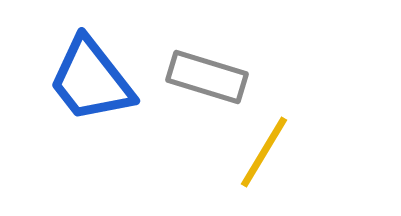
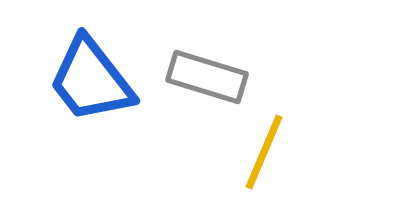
yellow line: rotated 8 degrees counterclockwise
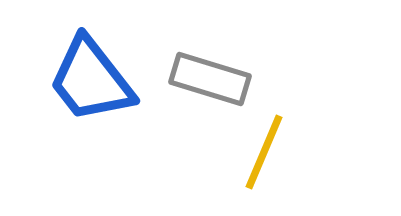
gray rectangle: moved 3 px right, 2 px down
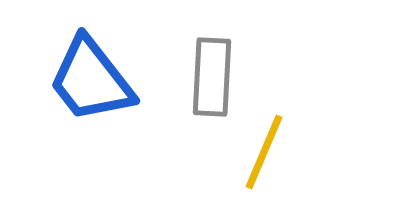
gray rectangle: moved 2 px right, 2 px up; rotated 76 degrees clockwise
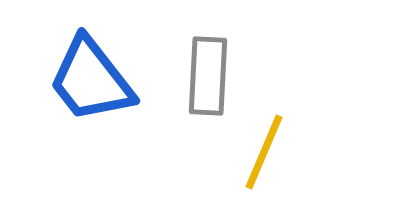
gray rectangle: moved 4 px left, 1 px up
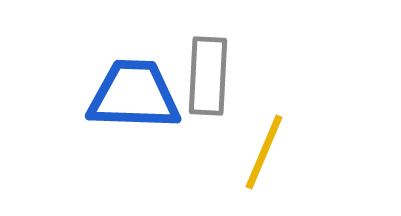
blue trapezoid: moved 43 px right, 15 px down; rotated 130 degrees clockwise
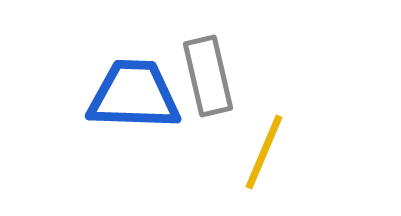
gray rectangle: rotated 16 degrees counterclockwise
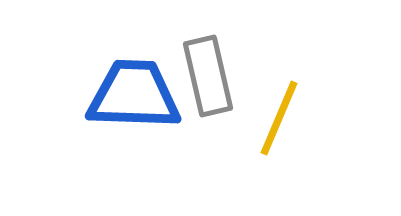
yellow line: moved 15 px right, 34 px up
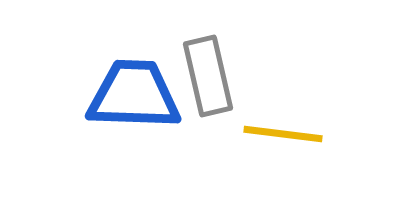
yellow line: moved 4 px right, 16 px down; rotated 74 degrees clockwise
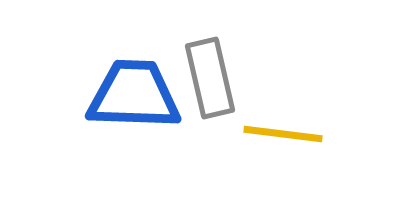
gray rectangle: moved 2 px right, 2 px down
